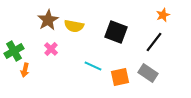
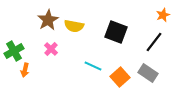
orange square: rotated 30 degrees counterclockwise
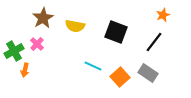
brown star: moved 5 px left, 2 px up
yellow semicircle: moved 1 px right
pink cross: moved 14 px left, 5 px up
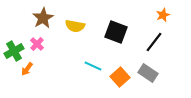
orange arrow: moved 2 px right, 1 px up; rotated 24 degrees clockwise
